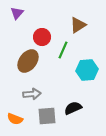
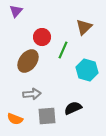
purple triangle: moved 1 px left, 2 px up
brown triangle: moved 6 px right, 2 px down; rotated 12 degrees counterclockwise
cyan hexagon: rotated 20 degrees clockwise
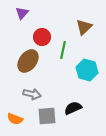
purple triangle: moved 6 px right, 2 px down
green line: rotated 12 degrees counterclockwise
gray arrow: rotated 18 degrees clockwise
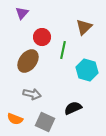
gray square: moved 2 px left, 6 px down; rotated 30 degrees clockwise
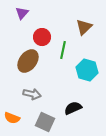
orange semicircle: moved 3 px left, 1 px up
